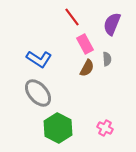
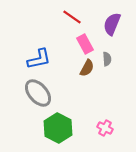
red line: rotated 18 degrees counterclockwise
blue L-shape: rotated 45 degrees counterclockwise
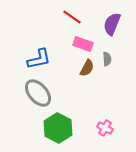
pink rectangle: moved 2 px left; rotated 42 degrees counterclockwise
